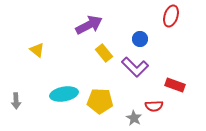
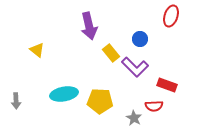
purple arrow: moved 1 px down; rotated 104 degrees clockwise
yellow rectangle: moved 7 px right
red rectangle: moved 8 px left
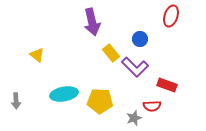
purple arrow: moved 3 px right, 4 px up
yellow triangle: moved 5 px down
red semicircle: moved 2 px left
gray star: rotated 21 degrees clockwise
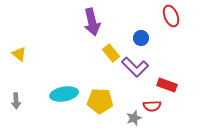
red ellipse: rotated 40 degrees counterclockwise
blue circle: moved 1 px right, 1 px up
yellow triangle: moved 18 px left, 1 px up
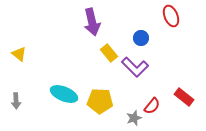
yellow rectangle: moved 2 px left
red rectangle: moved 17 px right, 12 px down; rotated 18 degrees clockwise
cyan ellipse: rotated 32 degrees clockwise
red semicircle: rotated 48 degrees counterclockwise
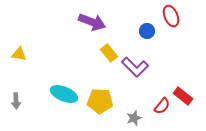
purple arrow: rotated 56 degrees counterclockwise
blue circle: moved 6 px right, 7 px up
yellow triangle: rotated 28 degrees counterclockwise
red rectangle: moved 1 px left, 1 px up
red semicircle: moved 10 px right
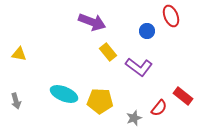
yellow rectangle: moved 1 px left, 1 px up
purple L-shape: moved 4 px right; rotated 8 degrees counterclockwise
gray arrow: rotated 14 degrees counterclockwise
red semicircle: moved 3 px left, 2 px down
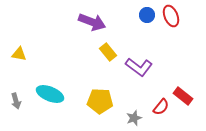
blue circle: moved 16 px up
cyan ellipse: moved 14 px left
red semicircle: moved 2 px right, 1 px up
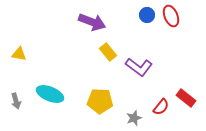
red rectangle: moved 3 px right, 2 px down
